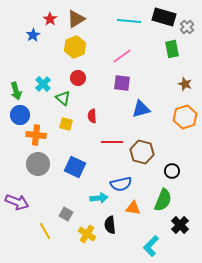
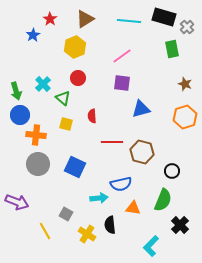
brown triangle: moved 9 px right
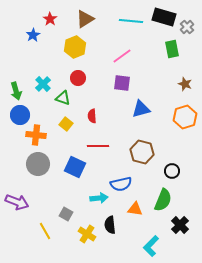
cyan line: moved 2 px right
green triangle: rotated 21 degrees counterclockwise
yellow square: rotated 24 degrees clockwise
red line: moved 14 px left, 4 px down
orange triangle: moved 2 px right, 1 px down
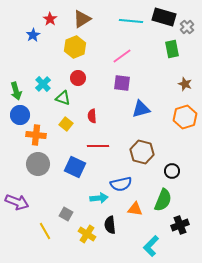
brown triangle: moved 3 px left
black cross: rotated 24 degrees clockwise
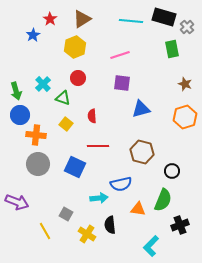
pink line: moved 2 px left, 1 px up; rotated 18 degrees clockwise
orange triangle: moved 3 px right
